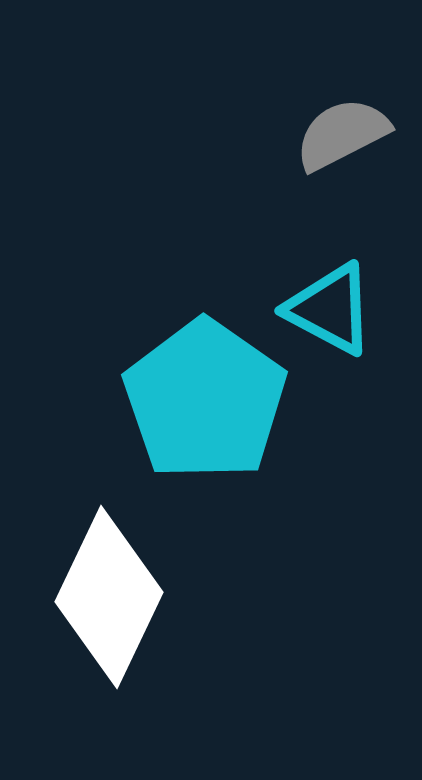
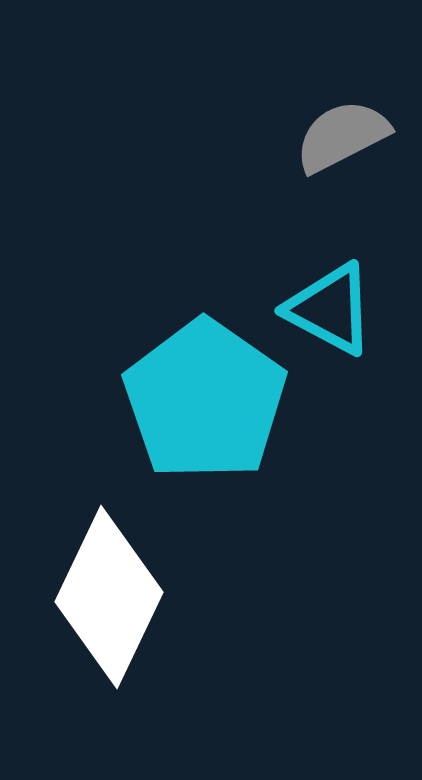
gray semicircle: moved 2 px down
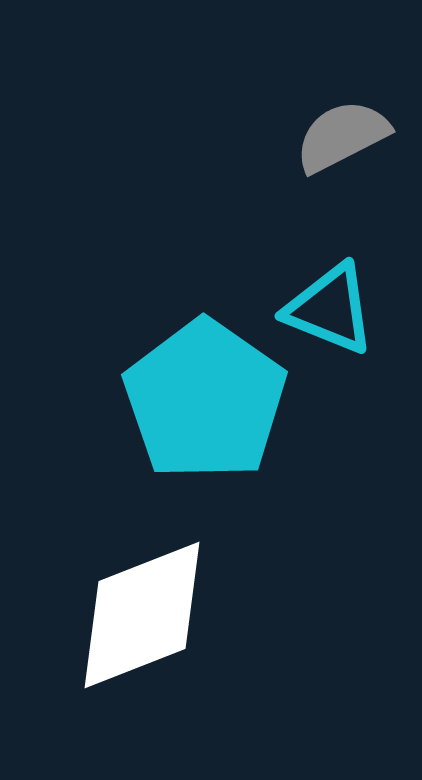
cyan triangle: rotated 6 degrees counterclockwise
white diamond: moved 33 px right, 18 px down; rotated 43 degrees clockwise
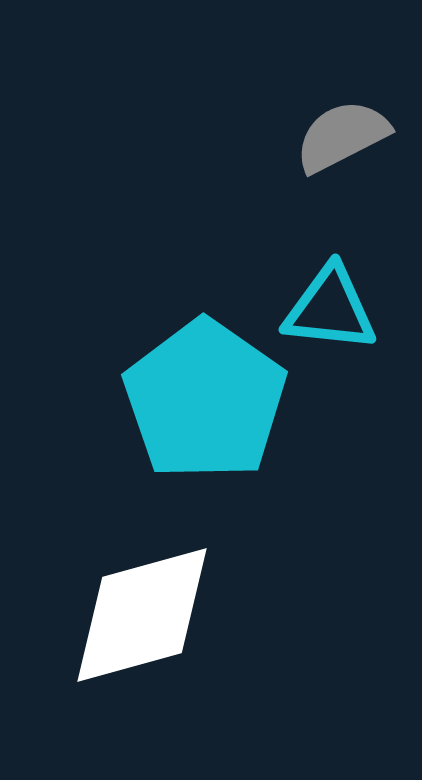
cyan triangle: rotated 16 degrees counterclockwise
white diamond: rotated 6 degrees clockwise
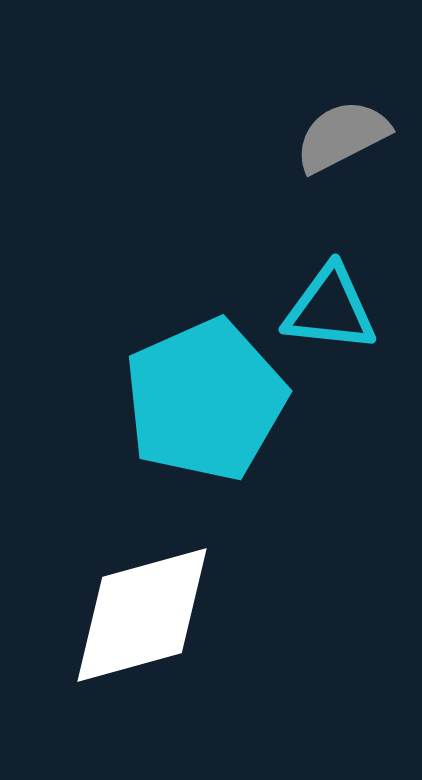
cyan pentagon: rotated 13 degrees clockwise
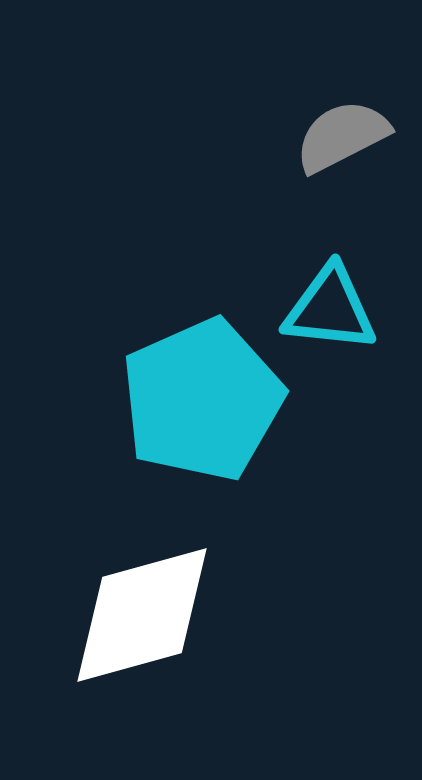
cyan pentagon: moved 3 px left
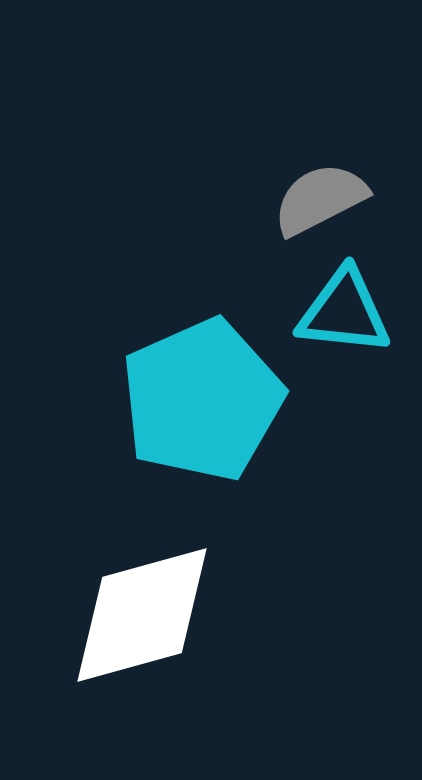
gray semicircle: moved 22 px left, 63 px down
cyan triangle: moved 14 px right, 3 px down
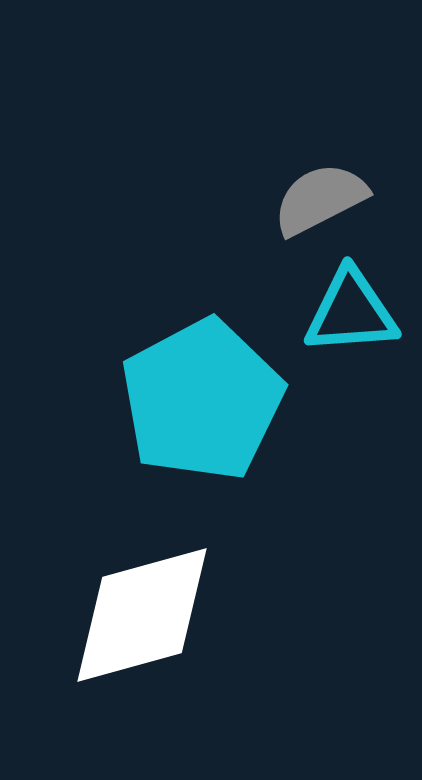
cyan triangle: moved 7 px right; rotated 10 degrees counterclockwise
cyan pentagon: rotated 4 degrees counterclockwise
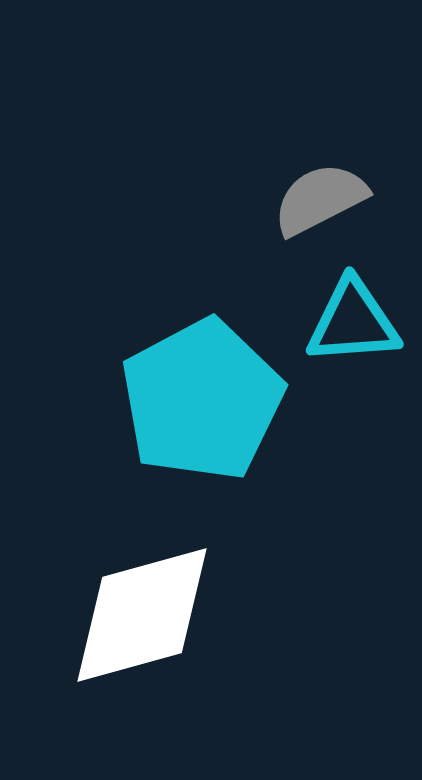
cyan triangle: moved 2 px right, 10 px down
